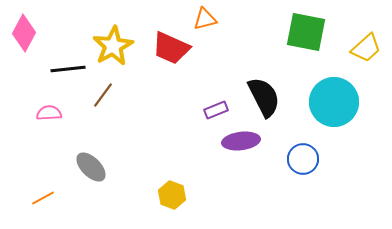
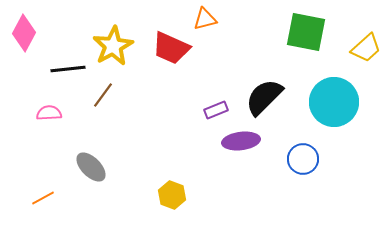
black semicircle: rotated 108 degrees counterclockwise
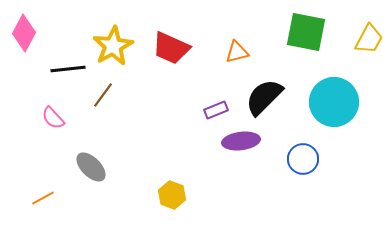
orange triangle: moved 32 px right, 33 px down
yellow trapezoid: moved 3 px right, 9 px up; rotated 20 degrees counterclockwise
pink semicircle: moved 4 px right, 5 px down; rotated 130 degrees counterclockwise
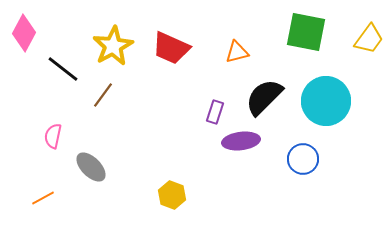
yellow trapezoid: rotated 8 degrees clockwise
black line: moved 5 px left; rotated 44 degrees clockwise
cyan circle: moved 8 px left, 1 px up
purple rectangle: moved 1 px left, 2 px down; rotated 50 degrees counterclockwise
pink semicircle: moved 18 px down; rotated 55 degrees clockwise
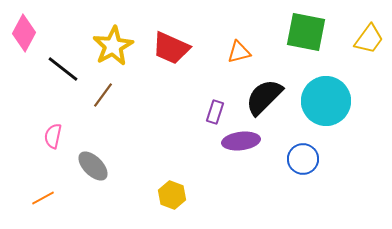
orange triangle: moved 2 px right
gray ellipse: moved 2 px right, 1 px up
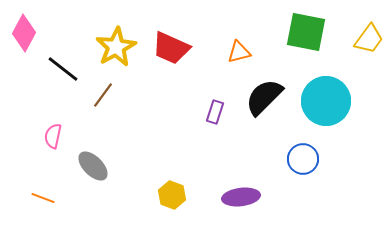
yellow star: moved 3 px right, 1 px down
purple ellipse: moved 56 px down
orange line: rotated 50 degrees clockwise
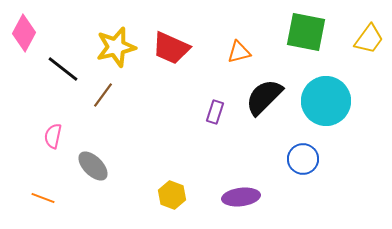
yellow star: rotated 15 degrees clockwise
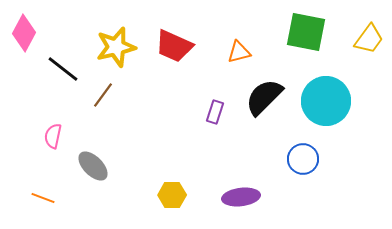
red trapezoid: moved 3 px right, 2 px up
yellow hexagon: rotated 20 degrees counterclockwise
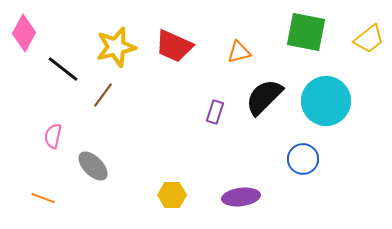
yellow trapezoid: rotated 16 degrees clockwise
